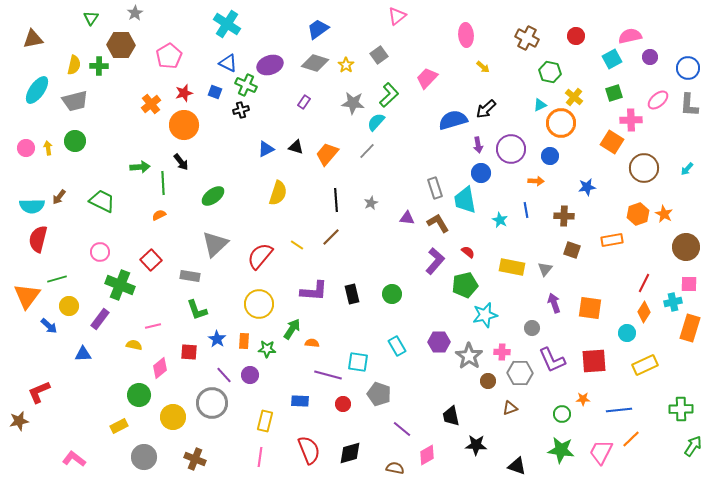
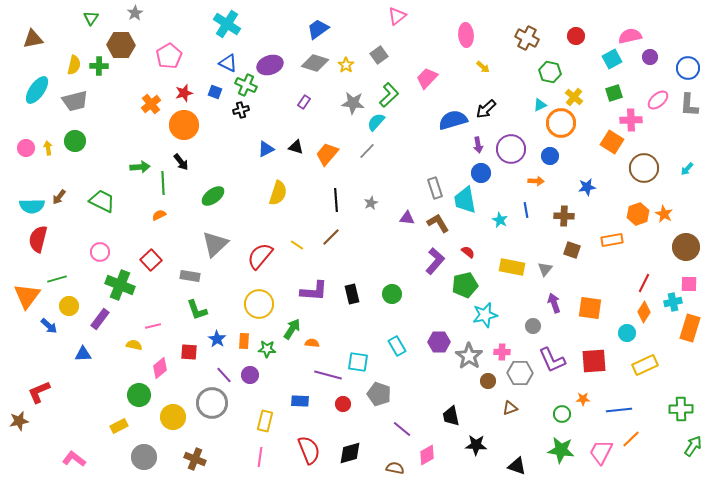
gray circle at (532, 328): moved 1 px right, 2 px up
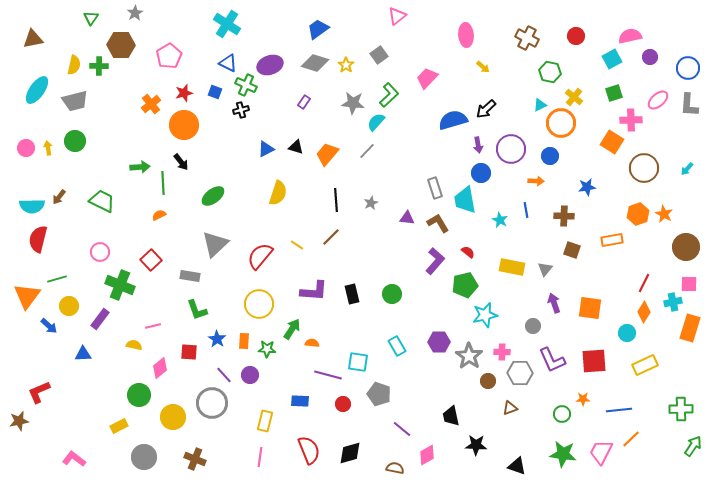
green star at (561, 450): moved 2 px right, 4 px down
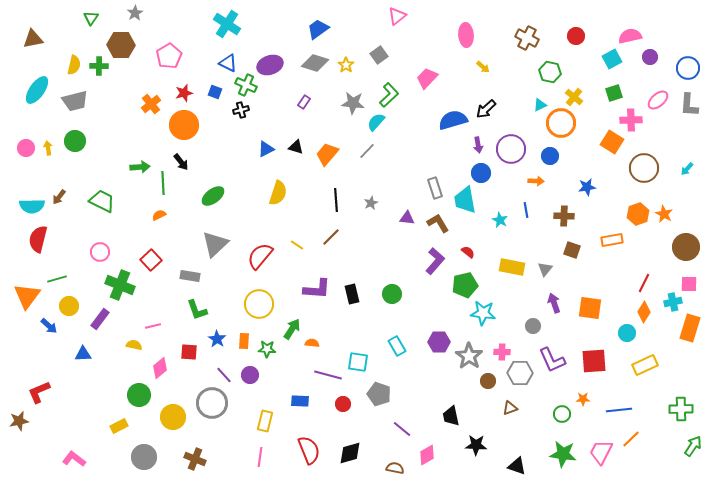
purple L-shape at (314, 291): moved 3 px right, 2 px up
cyan star at (485, 315): moved 2 px left, 2 px up; rotated 20 degrees clockwise
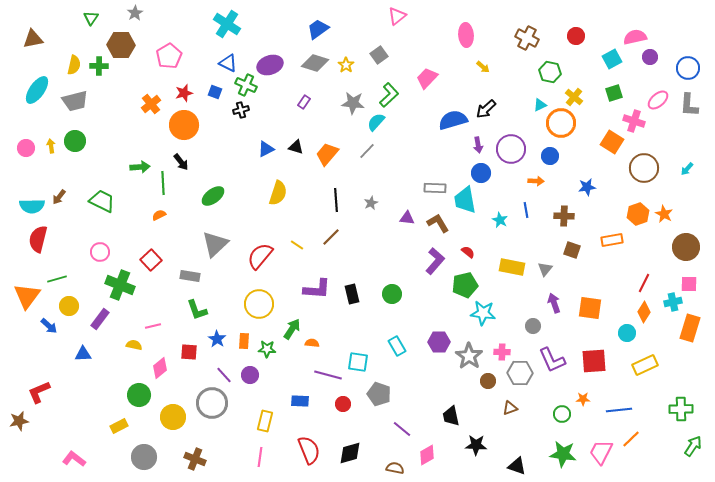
pink semicircle at (630, 36): moved 5 px right, 1 px down
pink cross at (631, 120): moved 3 px right, 1 px down; rotated 20 degrees clockwise
yellow arrow at (48, 148): moved 3 px right, 2 px up
gray rectangle at (435, 188): rotated 70 degrees counterclockwise
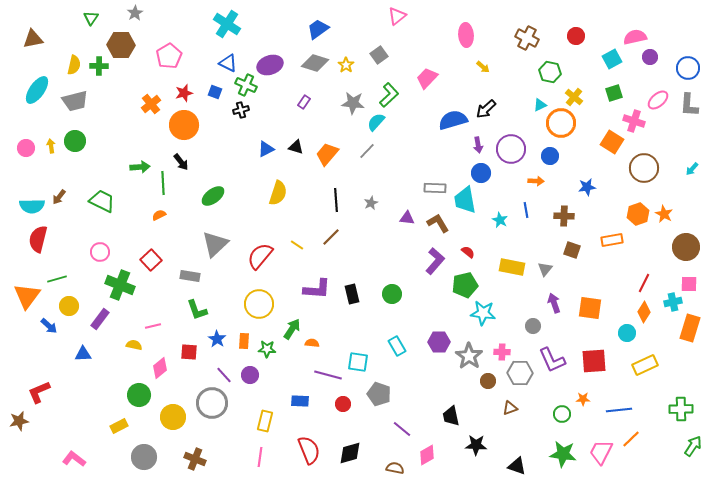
cyan arrow at (687, 169): moved 5 px right
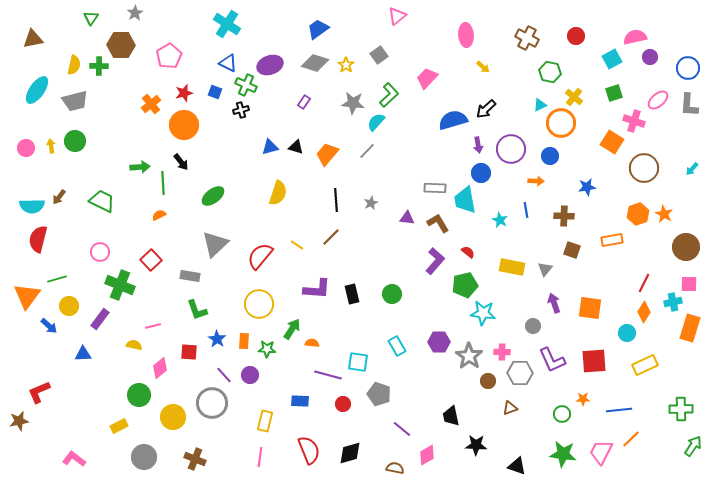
blue triangle at (266, 149): moved 4 px right, 2 px up; rotated 12 degrees clockwise
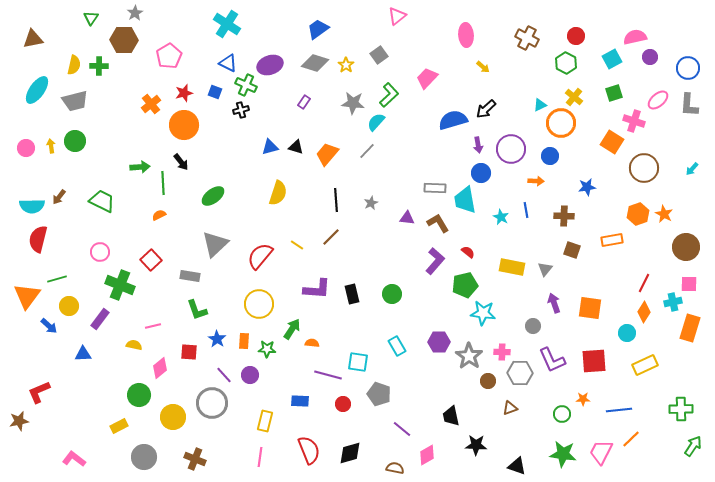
brown hexagon at (121, 45): moved 3 px right, 5 px up
green hexagon at (550, 72): moved 16 px right, 9 px up; rotated 15 degrees clockwise
cyan star at (500, 220): moved 1 px right, 3 px up
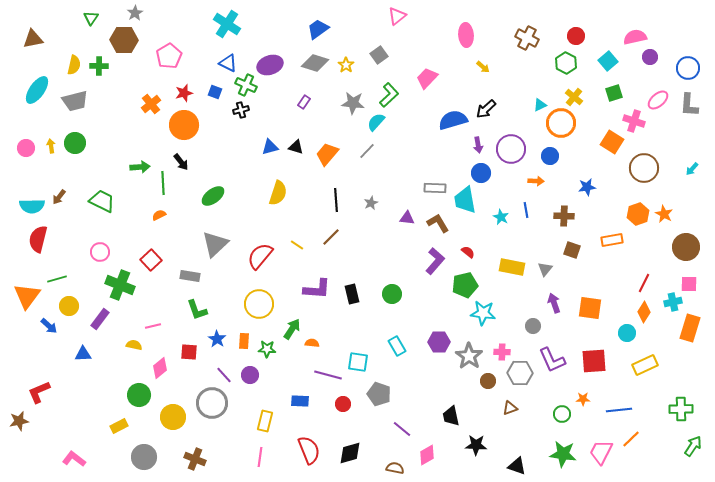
cyan square at (612, 59): moved 4 px left, 2 px down; rotated 12 degrees counterclockwise
green circle at (75, 141): moved 2 px down
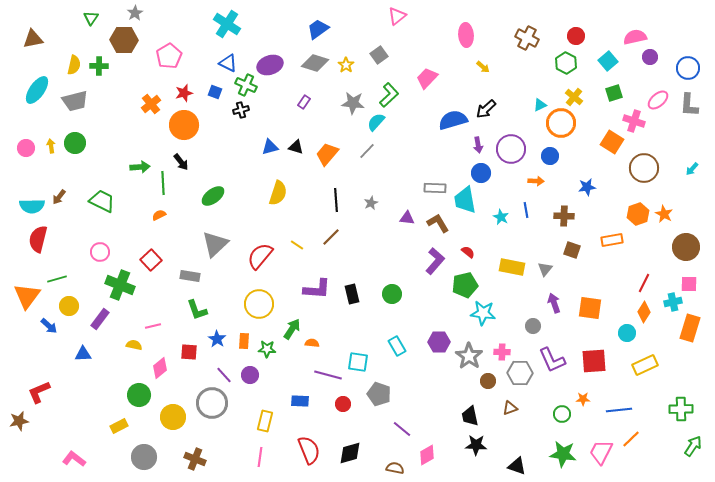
black trapezoid at (451, 416): moved 19 px right
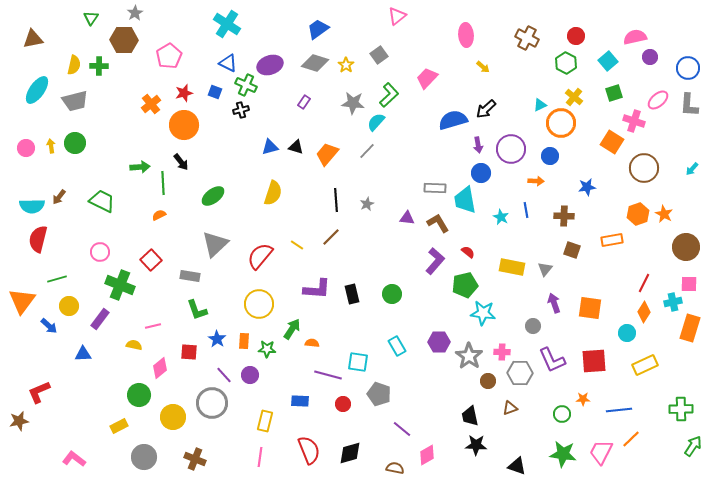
yellow semicircle at (278, 193): moved 5 px left
gray star at (371, 203): moved 4 px left, 1 px down
orange triangle at (27, 296): moved 5 px left, 5 px down
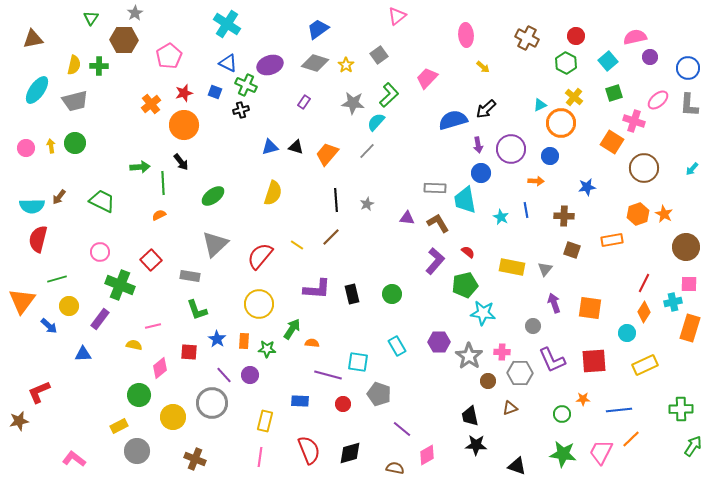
gray circle at (144, 457): moved 7 px left, 6 px up
